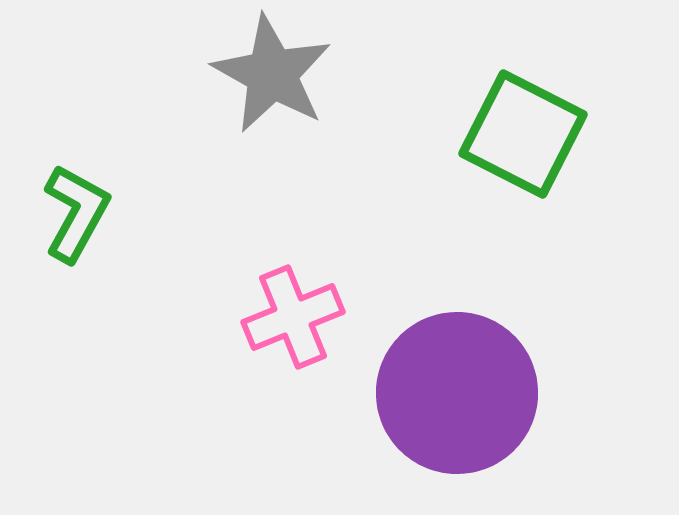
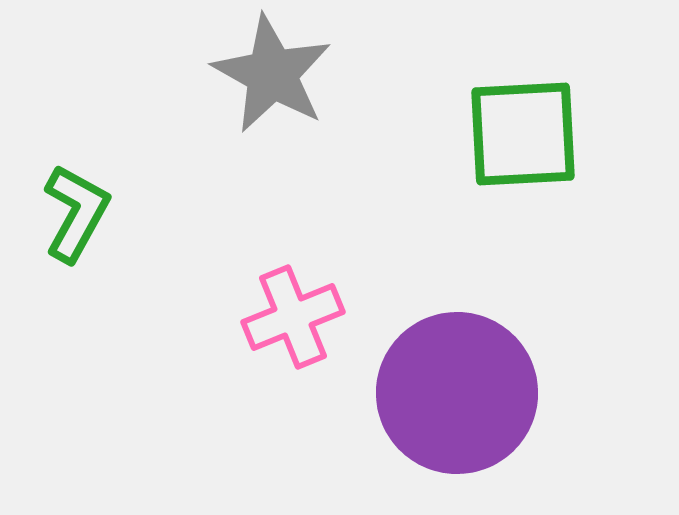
green square: rotated 30 degrees counterclockwise
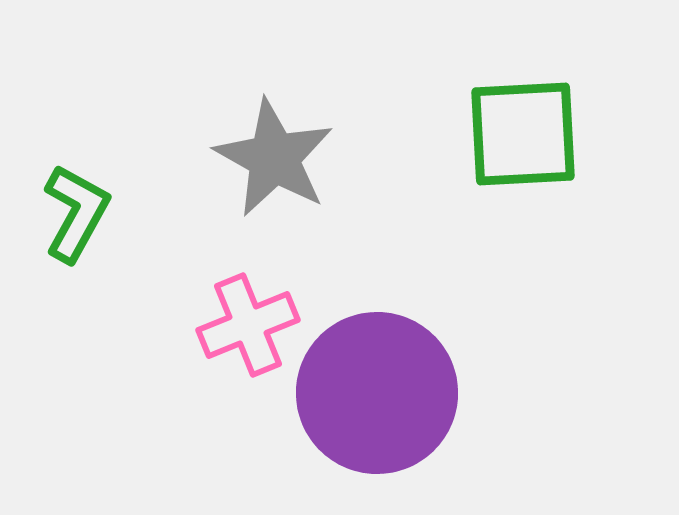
gray star: moved 2 px right, 84 px down
pink cross: moved 45 px left, 8 px down
purple circle: moved 80 px left
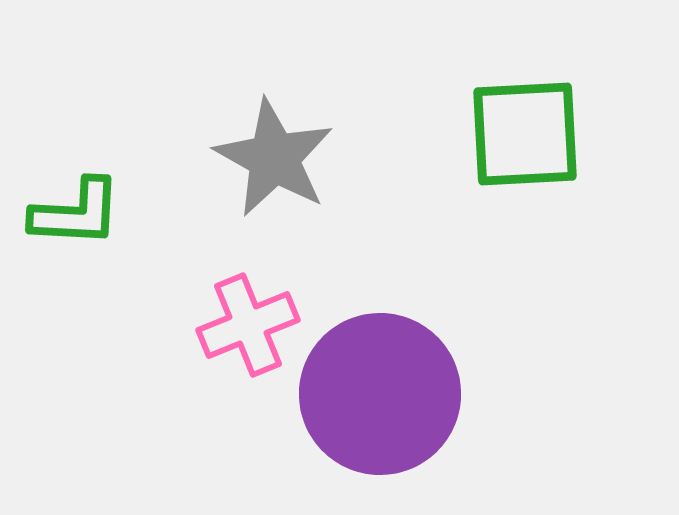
green square: moved 2 px right
green L-shape: rotated 64 degrees clockwise
purple circle: moved 3 px right, 1 px down
